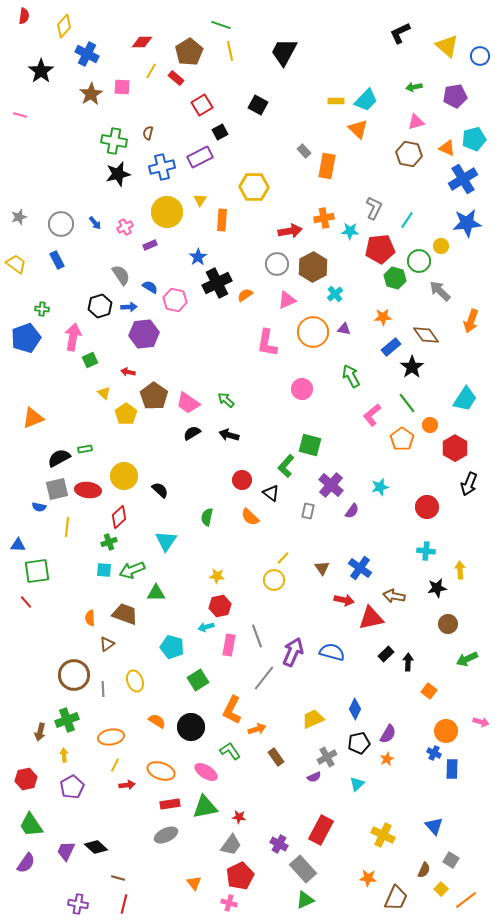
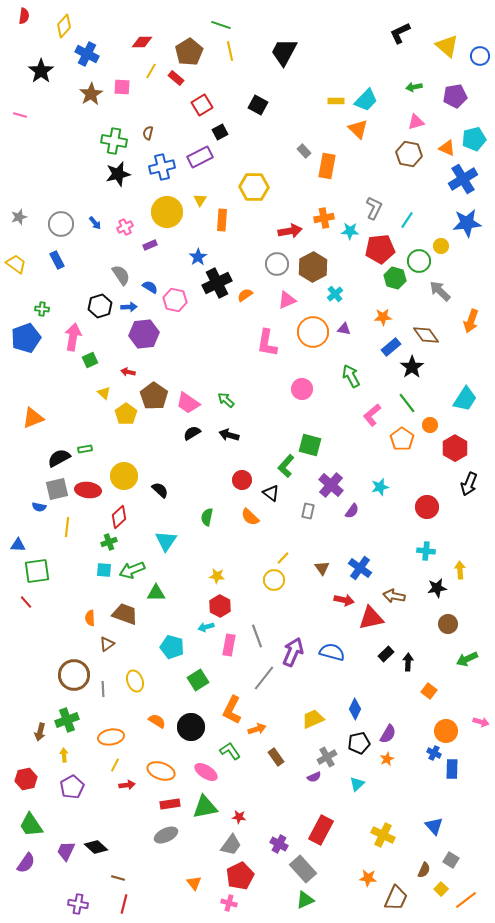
red hexagon at (220, 606): rotated 20 degrees counterclockwise
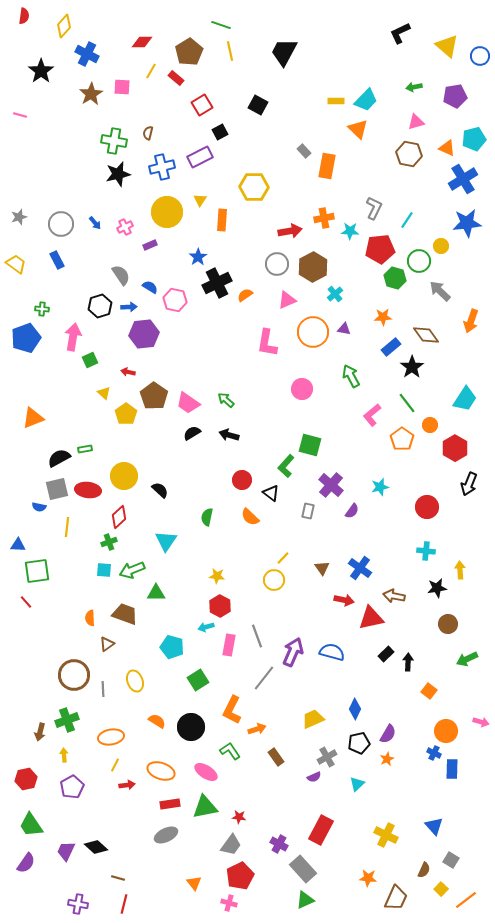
yellow cross at (383, 835): moved 3 px right
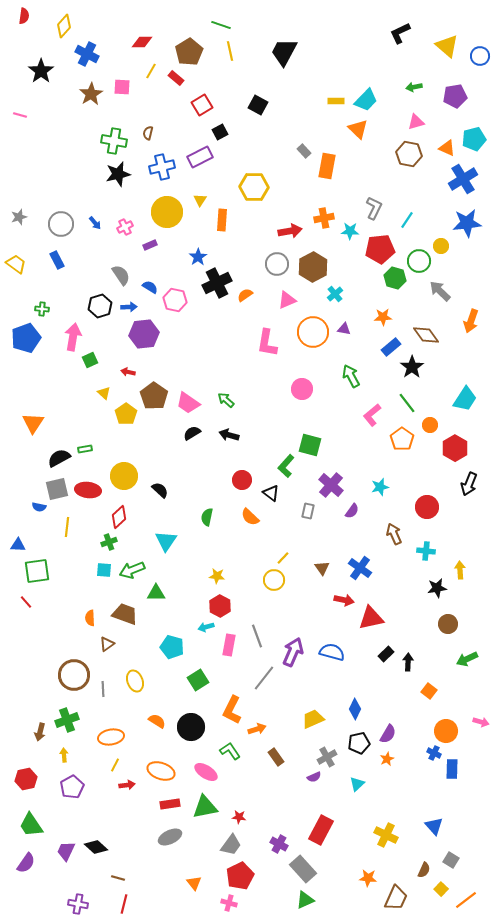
orange triangle at (33, 418): moved 5 px down; rotated 35 degrees counterclockwise
brown arrow at (394, 596): moved 62 px up; rotated 55 degrees clockwise
gray ellipse at (166, 835): moved 4 px right, 2 px down
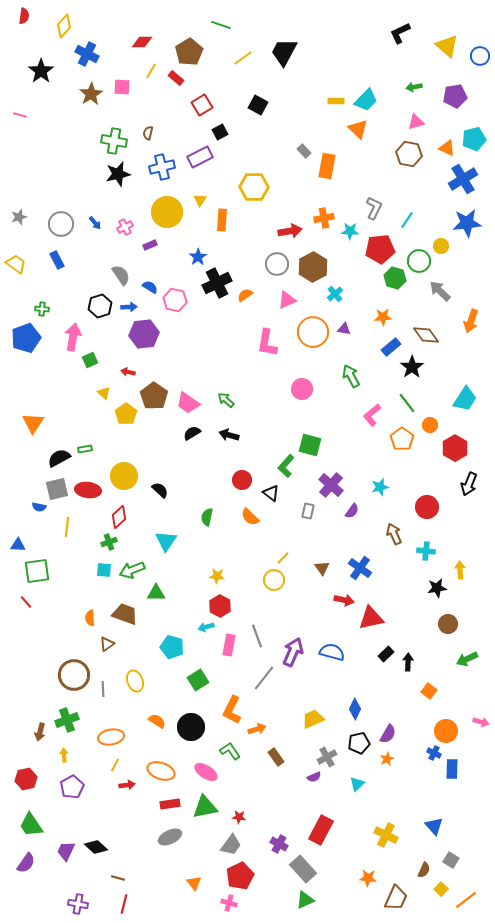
yellow line at (230, 51): moved 13 px right, 7 px down; rotated 66 degrees clockwise
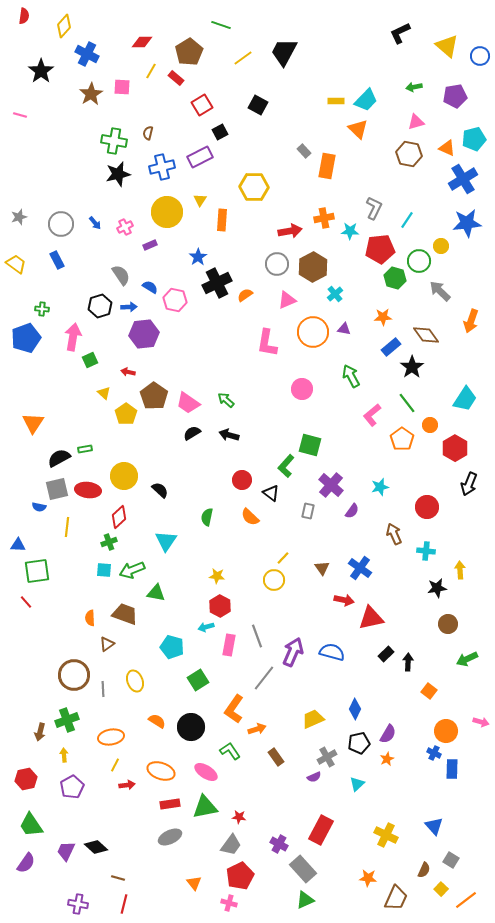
green triangle at (156, 593): rotated 12 degrees clockwise
orange L-shape at (232, 710): moved 2 px right, 1 px up; rotated 8 degrees clockwise
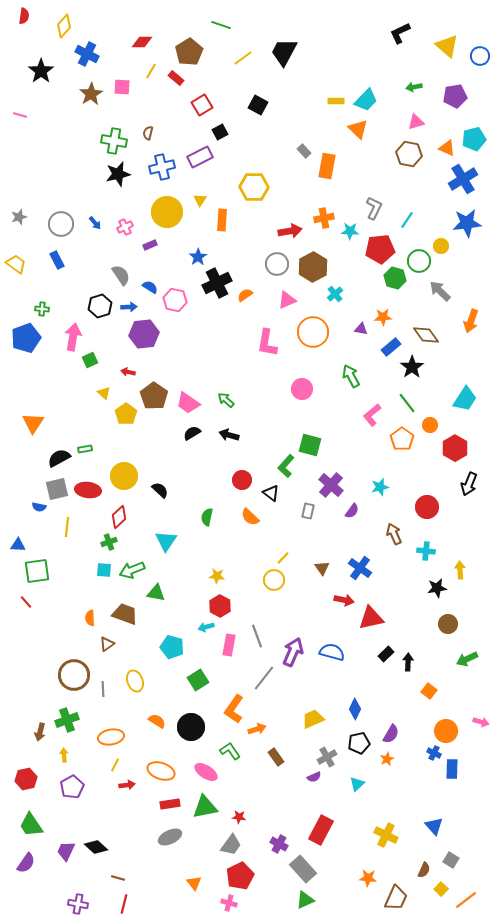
purple triangle at (344, 329): moved 17 px right
purple semicircle at (388, 734): moved 3 px right
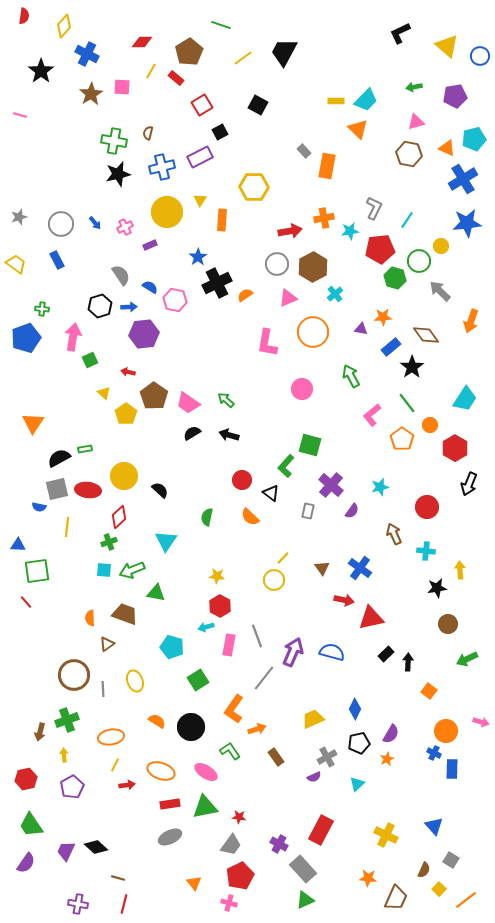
cyan star at (350, 231): rotated 12 degrees counterclockwise
pink triangle at (287, 300): moved 1 px right, 2 px up
yellow square at (441, 889): moved 2 px left
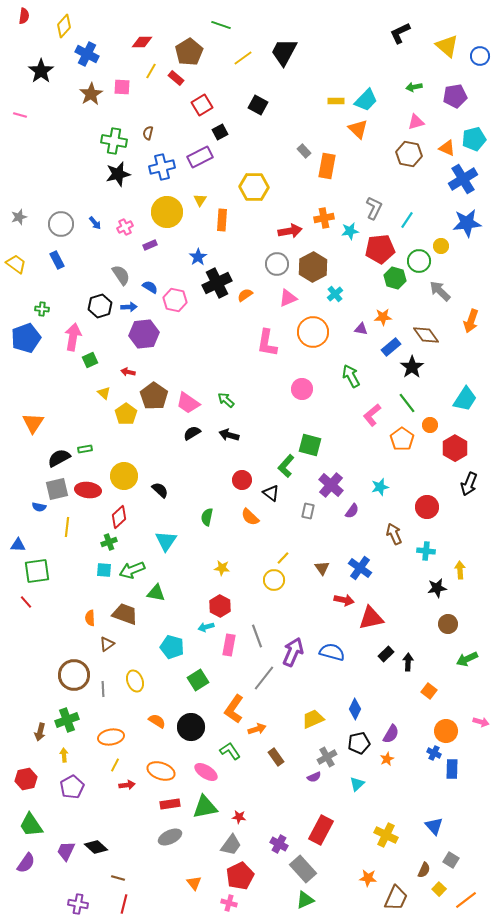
yellow star at (217, 576): moved 5 px right, 8 px up
